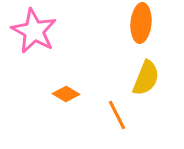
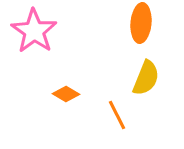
pink star: rotated 6 degrees clockwise
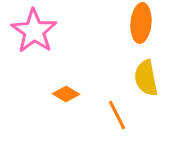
yellow semicircle: rotated 147 degrees clockwise
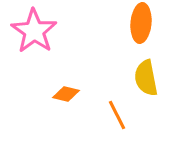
orange diamond: rotated 16 degrees counterclockwise
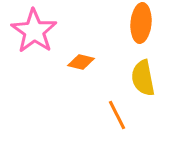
yellow semicircle: moved 3 px left
orange diamond: moved 15 px right, 32 px up
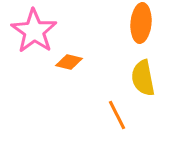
orange diamond: moved 12 px left
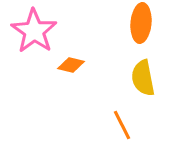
orange diamond: moved 2 px right, 3 px down
orange line: moved 5 px right, 10 px down
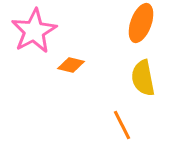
orange ellipse: rotated 15 degrees clockwise
pink star: rotated 9 degrees clockwise
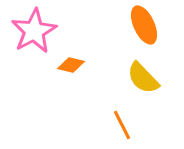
orange ellipse: moved 3 px right, 2 px down; rotated 45 degrees counterclockwise
yellow semicircle: rotated 33 degrees counterclockwise
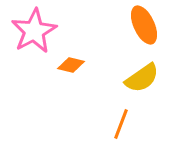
yellow semicircle: moved 1 px left; rotated 81 degrees counterclockwise
orange line: moved 1 px left, 1 px up; rotated 48 degrees clockwise
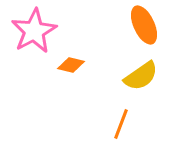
yellow semicircle: moved 1 px left, 2 px up
